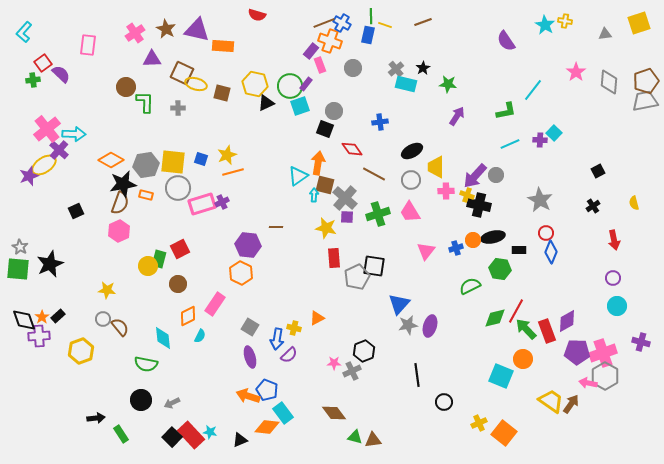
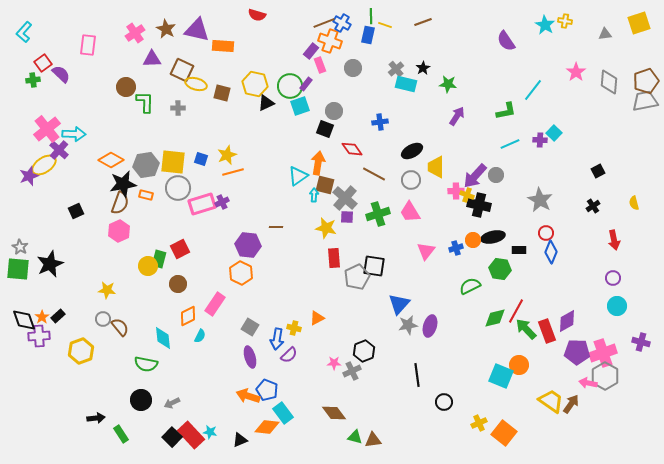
brown square at (182, 73): moved 3 px up
pink cross at (446, 191): moved 10 px right
orange circle at (523, 359): moved 4 px left, 6 px down
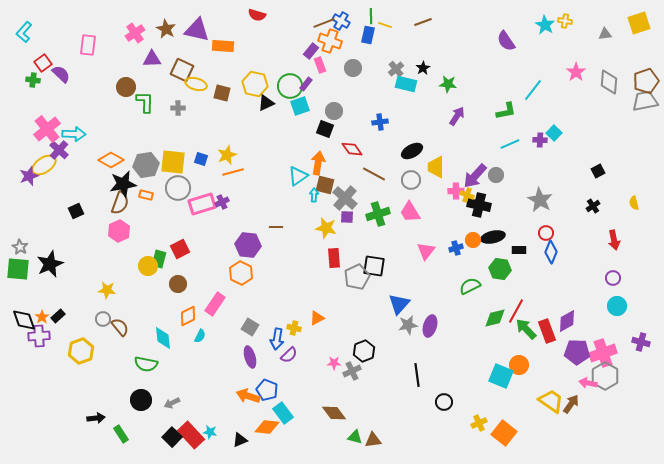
blue cross at (342, 23): moved 1 px left, 2 px up
green cross at (33, 80): rotated 16 degrees clockwise
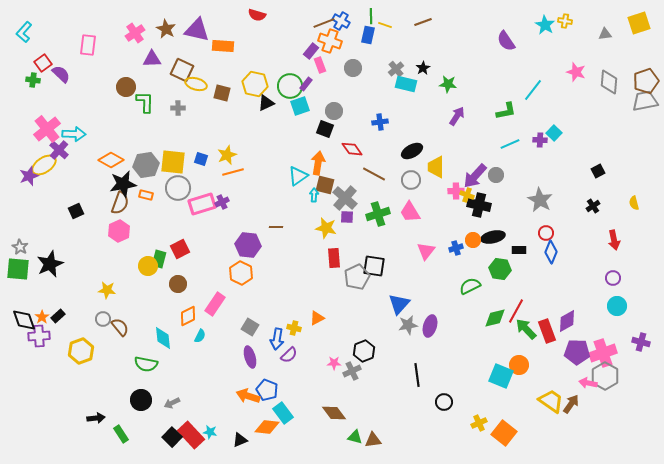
pink star at (576, 72): rotated 18 degrees counterclockwise
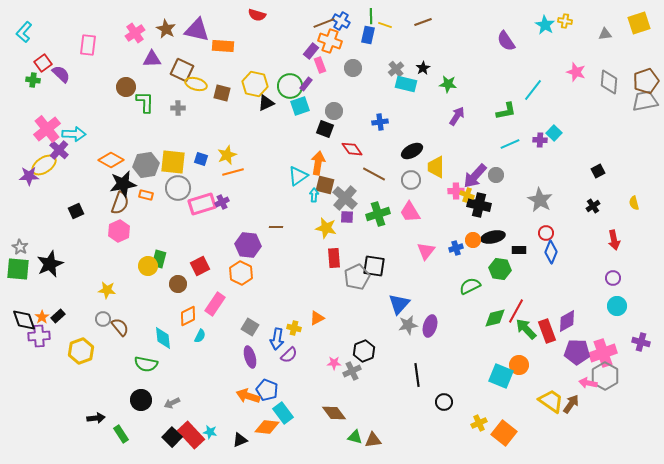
purple star at (29, 176): rotated 18 degrees clockwise
red square at (180, 249): moved 20 px right, 17 px down
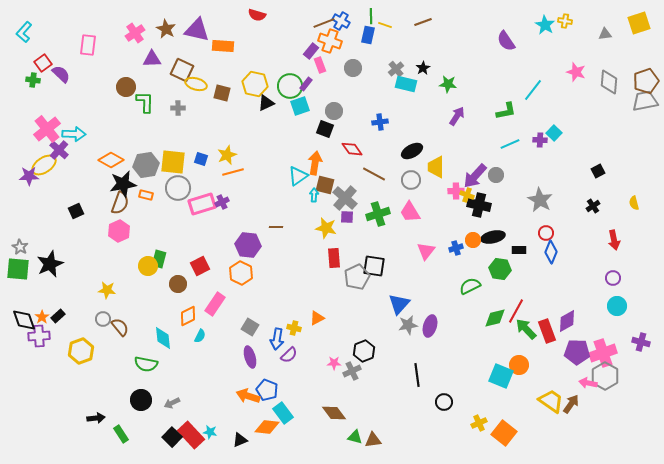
orange arrow at (318, 163): moved 3 px left
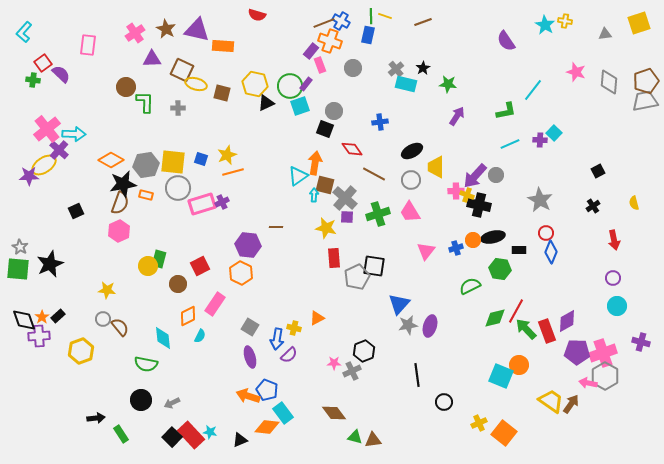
yellow line at (385, 25): moved 9 px up
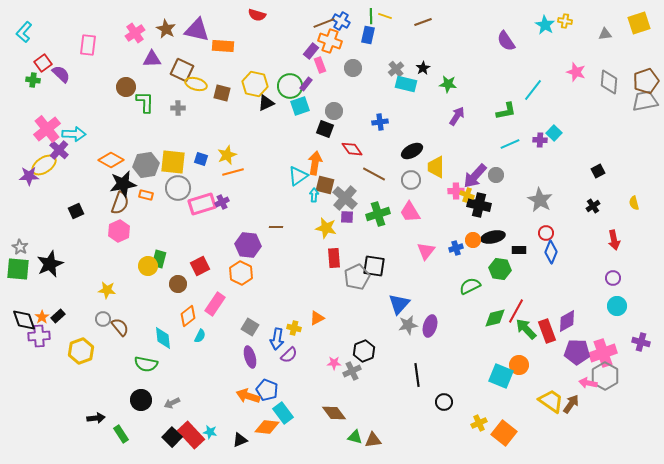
orange diamond at (188, 316): rotated 10 degrees counterclockwise
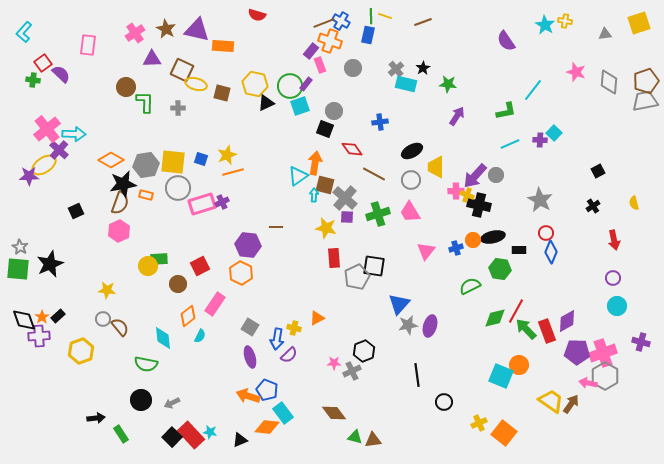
green rectangle at (159, 259): rotated 72 degrees clockwise
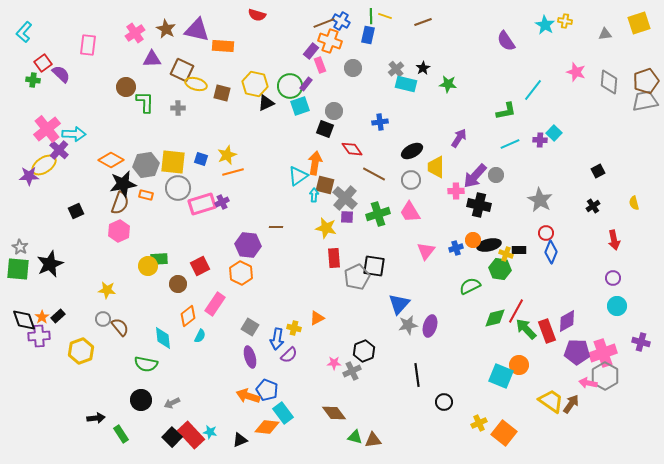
purple arrow at (457, 116): moved 2 px right, 22 px down
yellow cross at (467, 195): moved 39 px right, 59 px down
black ellipse at (493, 237): moved 4 px left, 8 px down
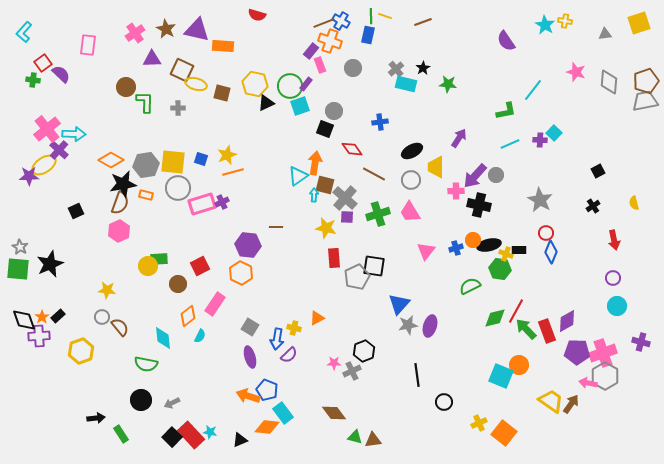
gray circle at (103, 319): moved 1 px left, 2 px up
